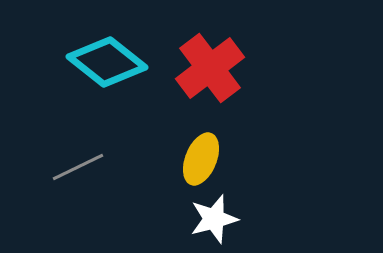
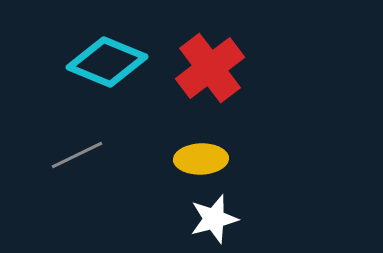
cyan diamond: rotated 16 degrees counterclockwise
yellow ellipse: rotated 66 degrees clockwise
gray line: moved 1 px left, 12 px up
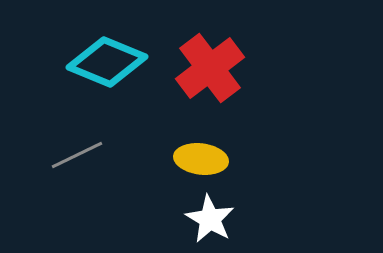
yellow ellipse: rotated 9 degrees clockwise
white star: moved 4 px left; rotated 27 degrees counterclockwise
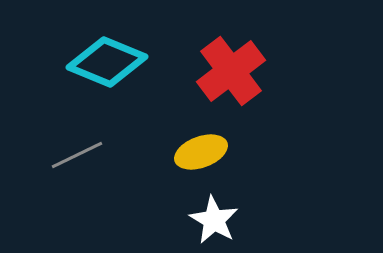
red cross: moved 21 px right, 3 px down
yellow ellipse: moved 7 px up; rotated 27 degrees counterclockwise
white star: moved 4 px right, 1 px down
